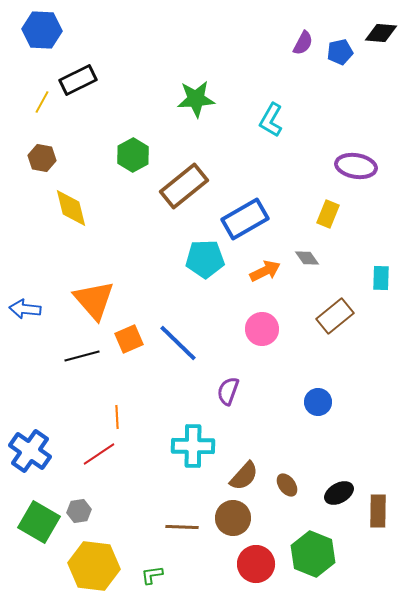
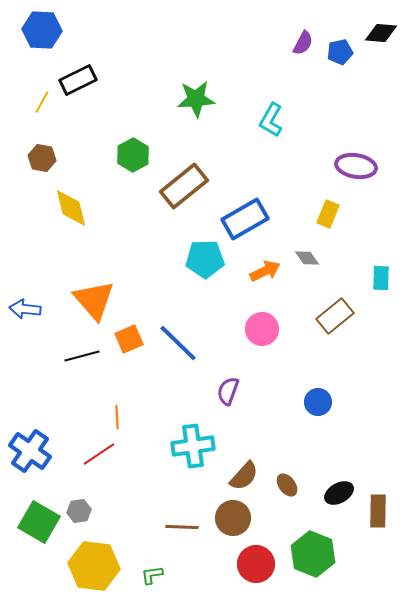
cyan cross at (193, 446): rotated 9 degrees counterclockwise
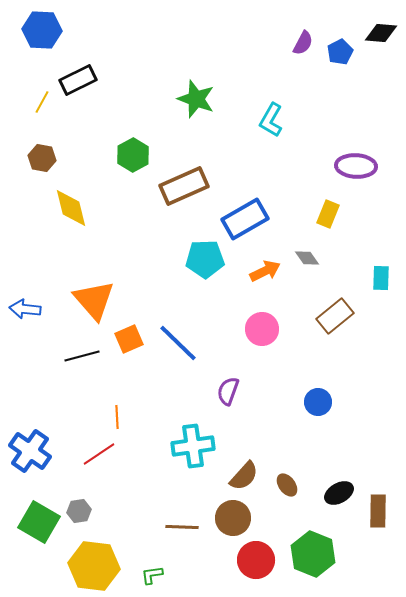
blue pentagon at (340, 52): rotated 15 degrees counterclockwise
green star at (196, 99): rotated 24 degrees clockwise
purple ellipse at (356, 166): rotated 6 degrees counterclockwise
brown rectangle at (184, 186): rotated 15 degrees clockwise
red circle at (256, 564): moved 4 px up
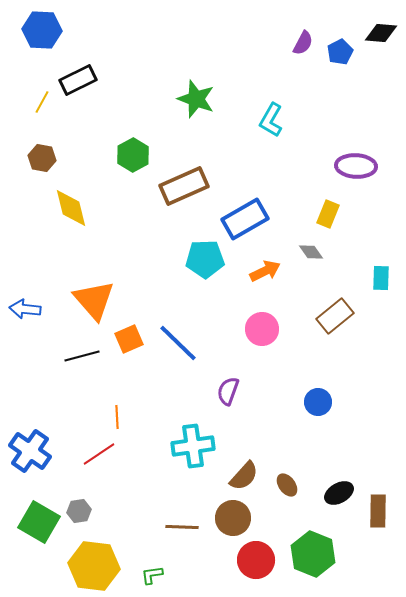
gray diamond at (307, 258): moved 4 px right, 6 px up
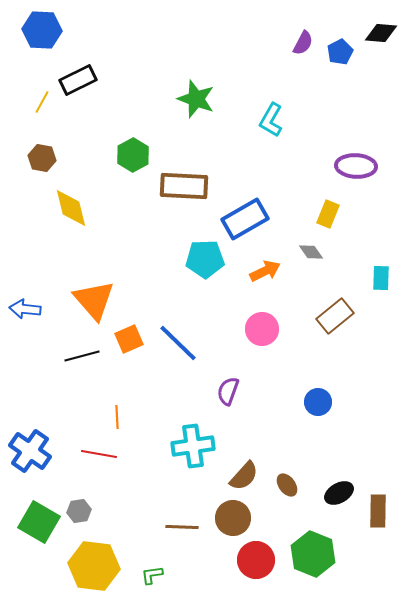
brown rectangle at (184, 186): rotated 27 degrees clockwise
red line at (99, 454): rotated 44 degrees clockwise
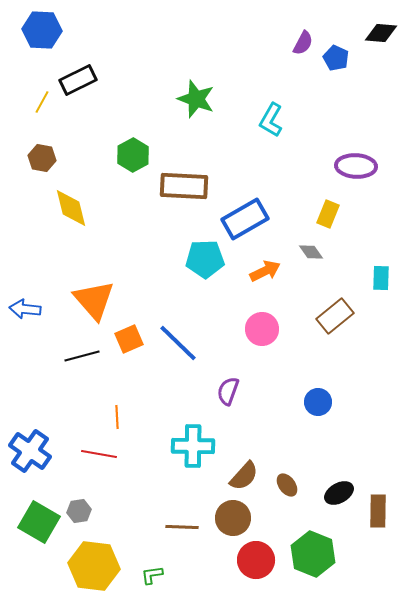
blue pentagon at (340, 52): moved 4 px left, 6 px down; rotated 20 degrees counterclockwise
cyan cross at (193, 446): rotated 9 degrees clockwise
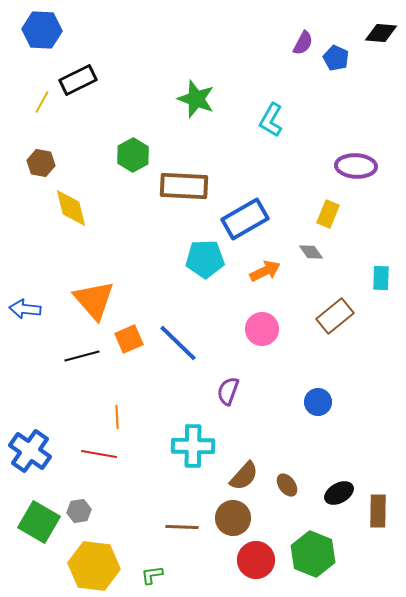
brown hexagon at (42, 158): moved 1 px left, 5 px down
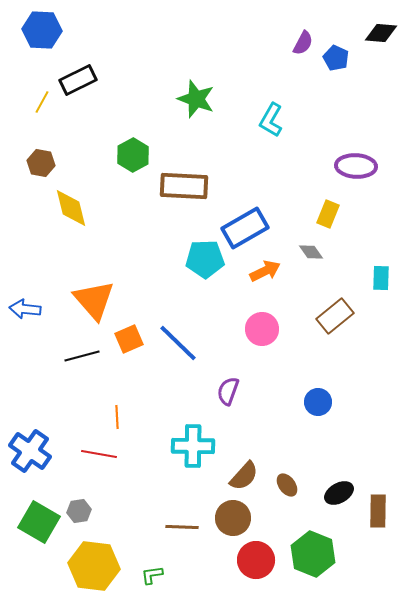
blue rectangle at (245, 219): moved 9 px down
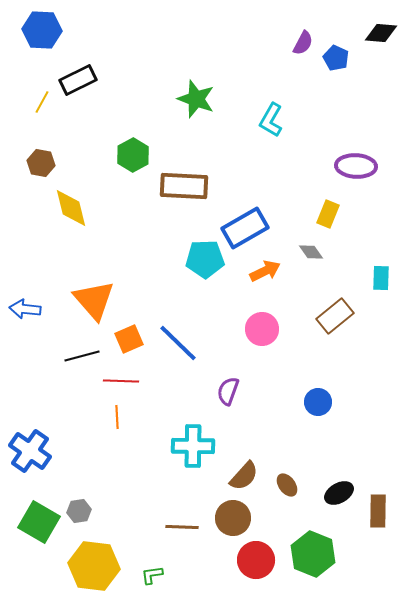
red line at (99, 454): moved 22 px right, 73 px up; rotated 8 degrees counterclockwise
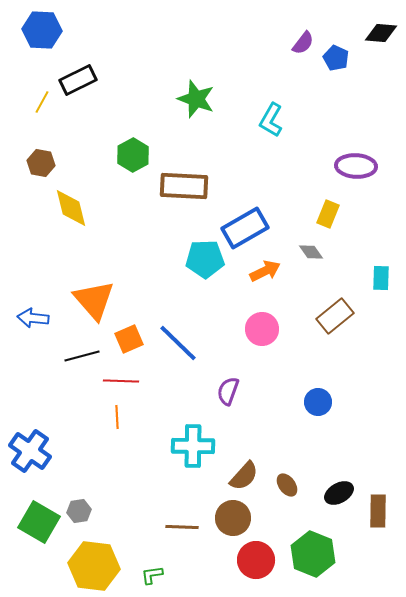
purple semicircle at (303, 43): rotated 10 degrees clockwise
blue arrow at (25, 309): moved 8 px right, 9 px down
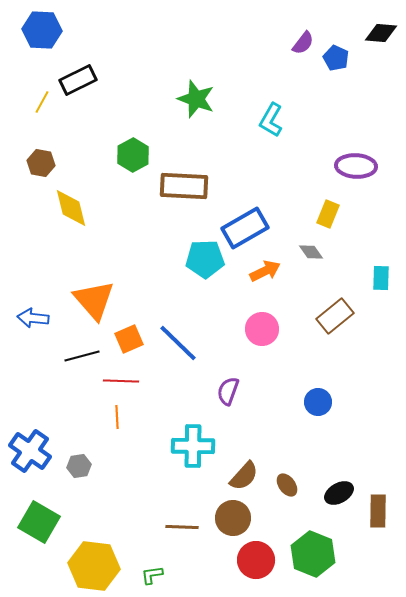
gray hexagon at (79, 511): moved 45 px up
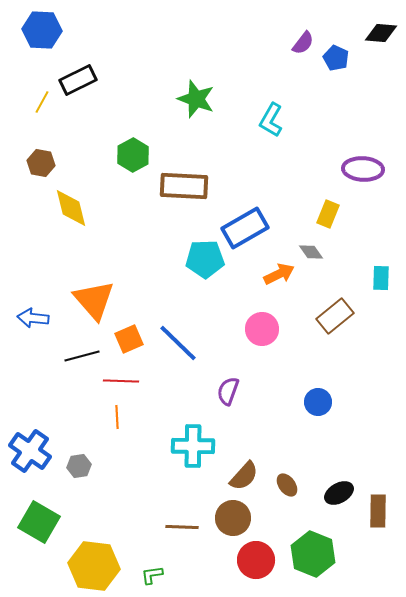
purple ellipse at (356, 166): moved 7 px right, 3 px down
orange arrow at (265, 271): moved 14 px right, 3 px down
